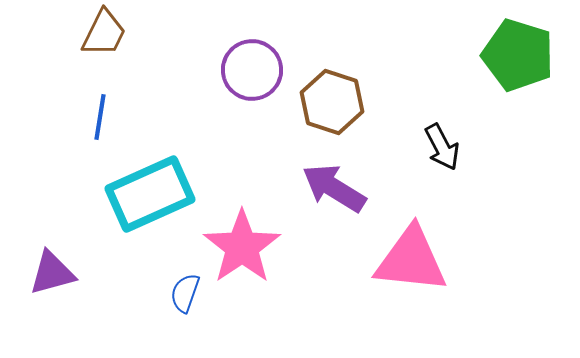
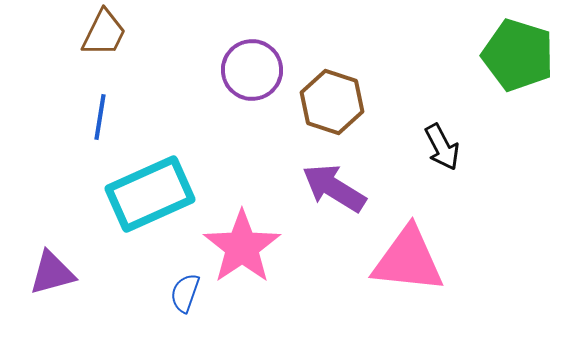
pink triangle: moved 3 px left
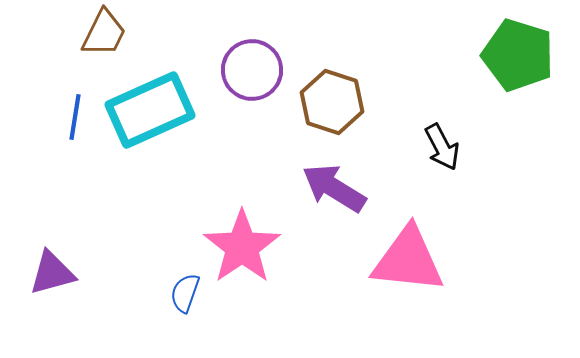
blue line: moved 25 px left
cyan rectangle: moved 84 px up
